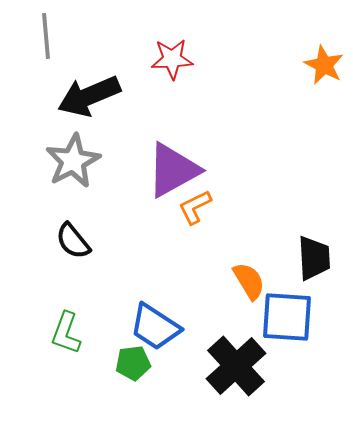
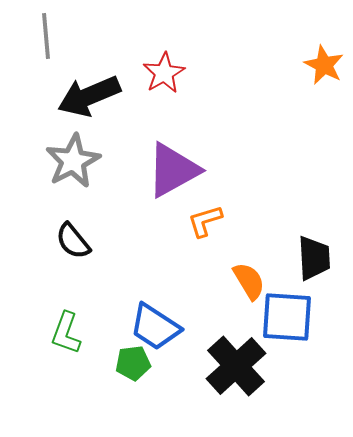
red star: moved 8 px left, 14 px down; rotated 27 degrees counterclockwise
orange L-shape: moved 10 px right, 14 px down; rotated 9 degrees clockwise
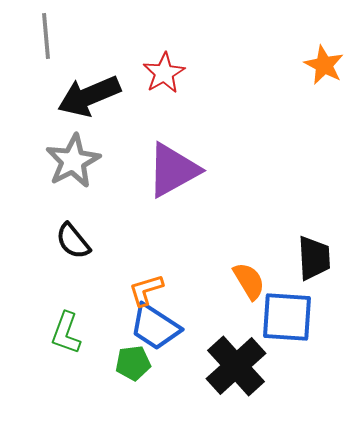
orange L-shape: moved 59 px left, 69 px down
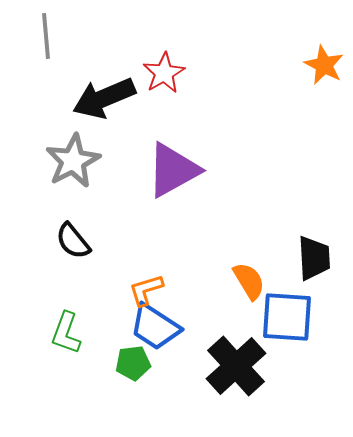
black arrow: moved 15 px right, 2 px down
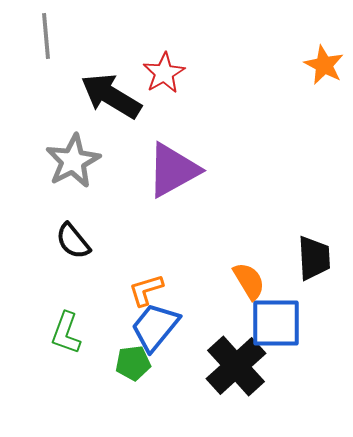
black arrow: moved 7 px right, 2 px up; rotated 54 degrees clockwise
blue square: moved 11 px left, 6 px down; rotated 4 degrees counterclockwise
blue trapezoid: rotated 96 degrees clockwise
